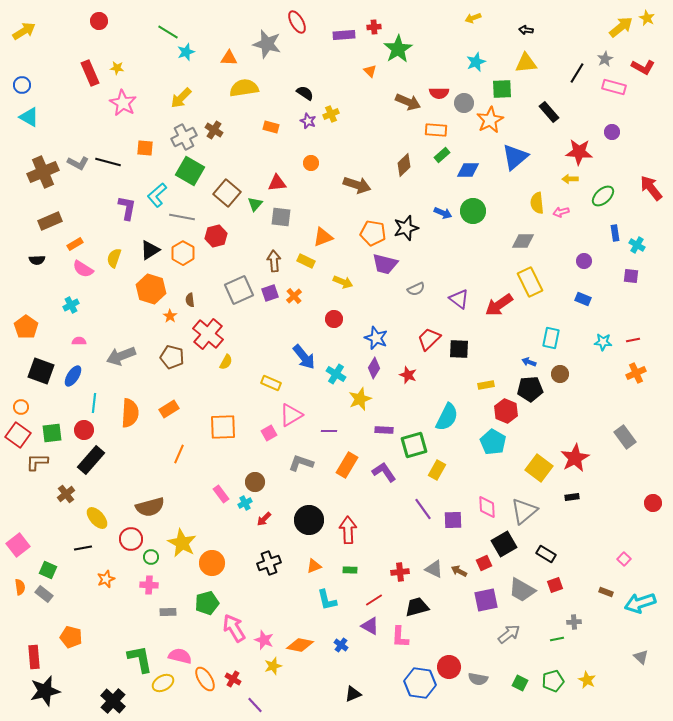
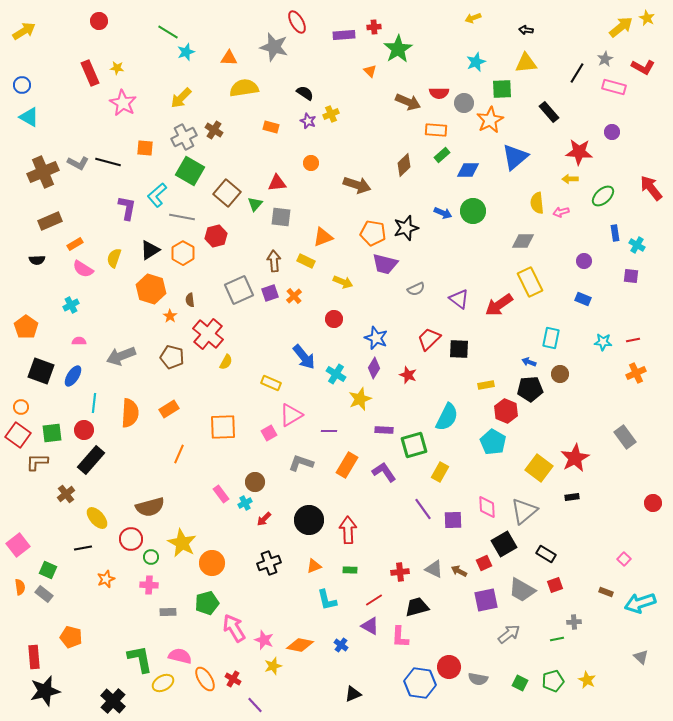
gray star at (267, 44): moved 7 px right, 3 px down
yellow rectangle at (437, 470): moved 3 px right, 2 px down
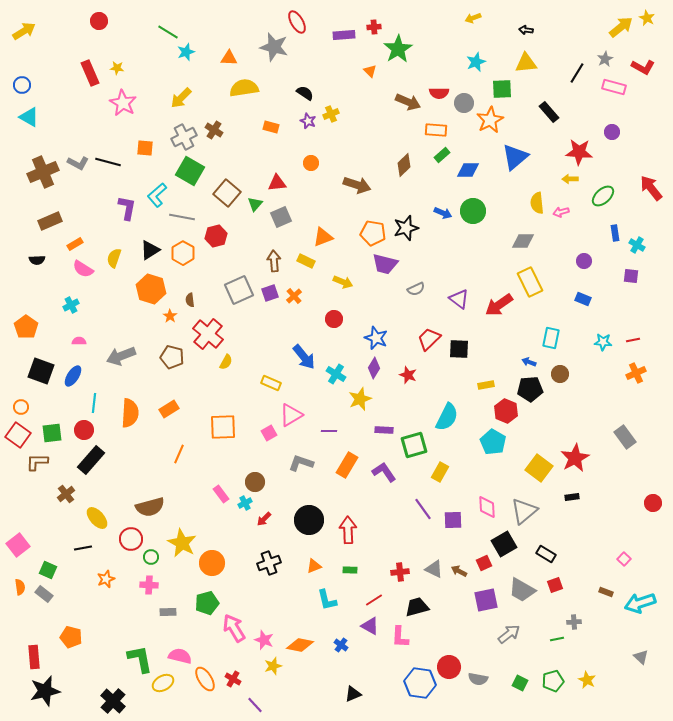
gray square at (281, 217): rotated 30 degrees counterclockwise
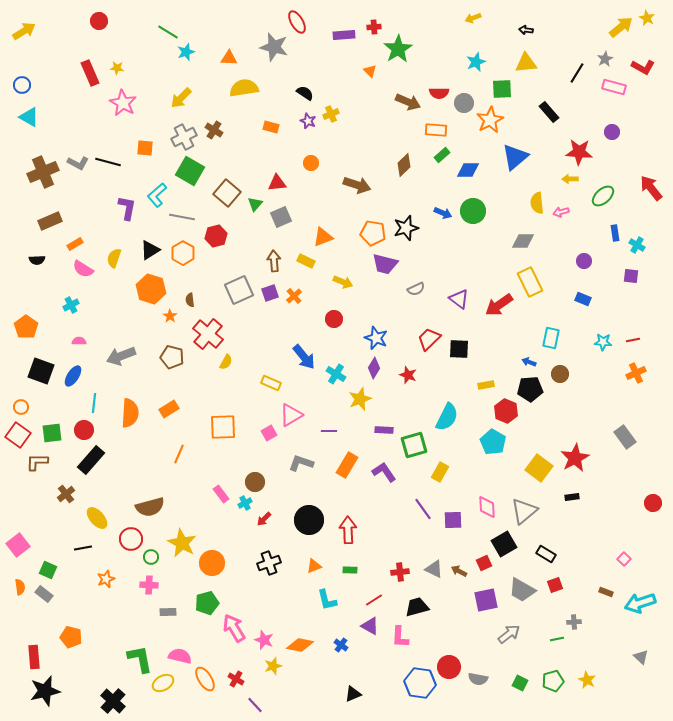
red cross at (233, 679): moved 3 px right
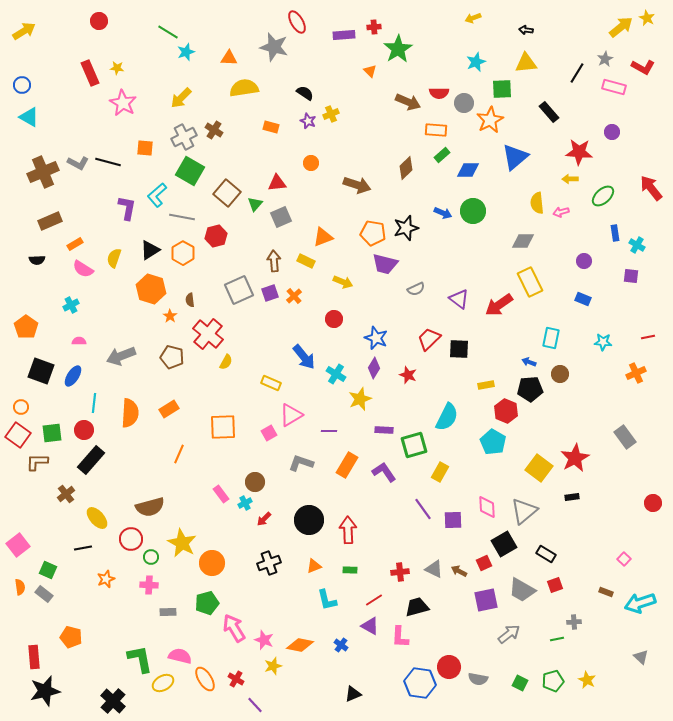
brown diamond at (404, 165): moved 2 px right, 3 px down
red line at (633, 340): moved 15 px right, 3 px up
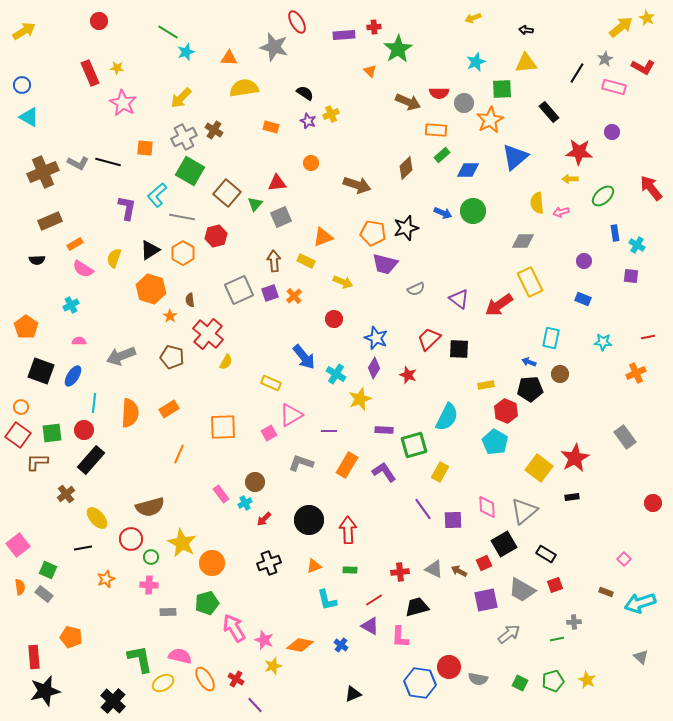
cyan pentagon at (493, 442): moved 2 px right
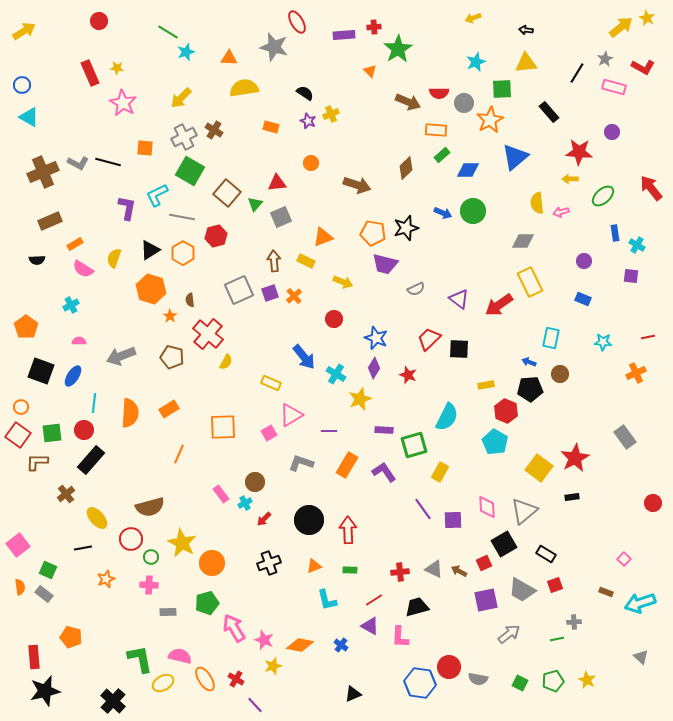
cyan L-shape at (157, 195): rotated 15 degrees clockwise
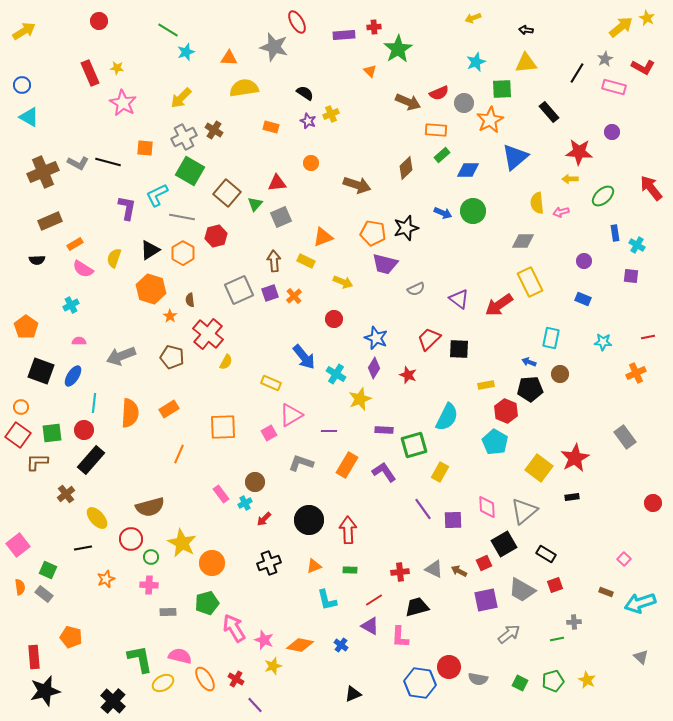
green line at (168, 32): moved 2 px up
red semicircle at (439, 93): rotated 24 degrees counterclockwise
